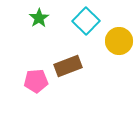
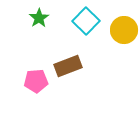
yellow circle: moved 5 px right, 11 px up
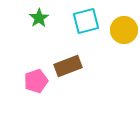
cyan square: rotated 32 degrees clockwise
pink pentagon: rotated 15 degrees counterclockwise
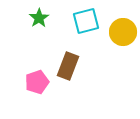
yellow circle: moved 1 px left, 2 px down
brown rectangle: rotated 48 degrees counterclockwise
pink pentagon: moved 1 px right, 1 px down
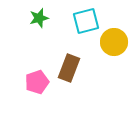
green star: rotated 18 degrees clockwise
yellow circle: moved 9 px left, 10 px down
brown rectangle: moved 1 px right, 2 px down
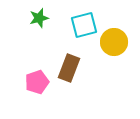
cyan square: moved 2 px left, 4 px down
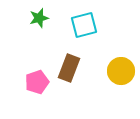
yellow circle: moved 7 px right, 29 px down
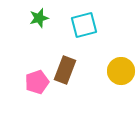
brown rectangle: moved 4 px left, 2 px down
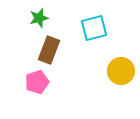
cyan square: moved 10 px right, 3 px down
brown rectangle: moved 16 px left, 20 px up
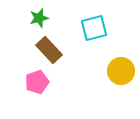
brown rectangle: rotated 64 degrees counterclockwise
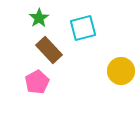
green star: rotated 18 degrees counterclockwise
cyan square: moved 11 px left
pink pentagon: rotated 10 degrees counterclockwise
